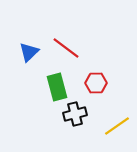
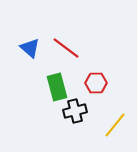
blue triangle: moved 1 px right, 4 px up; rotated 35 degrees counterclockwise
black cross: moved 3 px up
yellow line: moved 2 px left, 1 px up; rotated 16 degrees counterclockwise
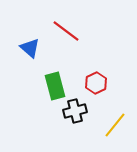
red line: moved 17 px up
red hexagon: rotated 25 degrees counterclockwise
green rectangle: moved 2 px left, 1 px up
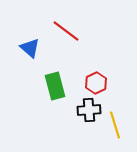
black cross: moved 14 px right, 1 px up; rotated 10 degrees clockwise
yellow line: rotated 56 degrees counterclockwise
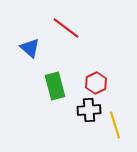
red line: moved 3 px up
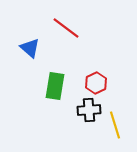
green rectangle: rotated 24 degrees clockwise
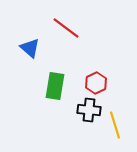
black cross: rotated 10 degrees clockwise
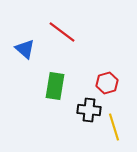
red line: moved 4 px left, 4 px down
blue triangle: moved 5 px left, 1 px down
red hexagon: moved 11 px right; rotated 10 degrees clockwise
yellow line: moved 1 px left, 2 px down
